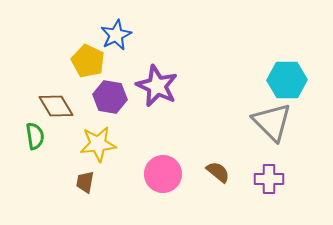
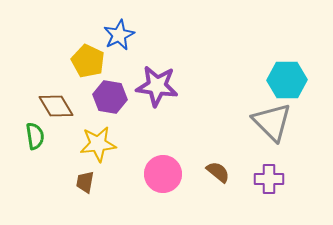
blue star: moved 3 px right
purple star: rotated 18 degrees counterclockwise
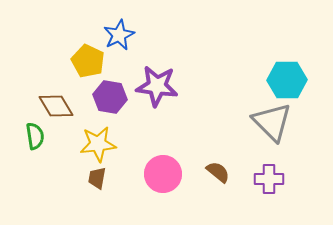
brown trapezoid: moved 12 px right, 4 px up
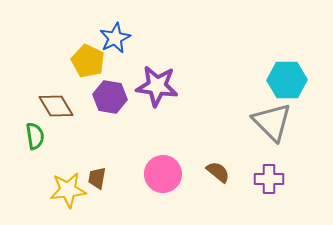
blue star: moved 4 px left, 3 px down
yellow star: moved 30 px left, 46 px down
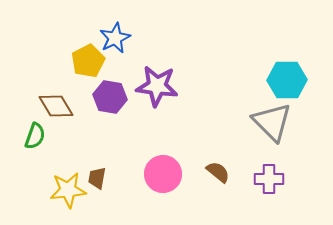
yellow pentagon: rotated 20 degrees clockwise
green semicircle: rotated 28 degrees clockwise
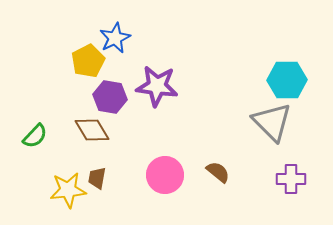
brown diamond: moved 36 px right, 24 px down
green semicircle: rotated 24 degrees clockwise
pink circle: moved 2 px right, 1 px down
purple cross: moved 22 px right
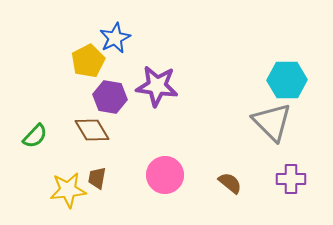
brown semicircle: moved 12 px right, 11 px down
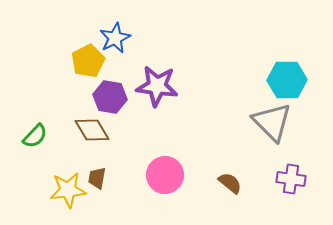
purple cross: rotated 8 degrees clockwise
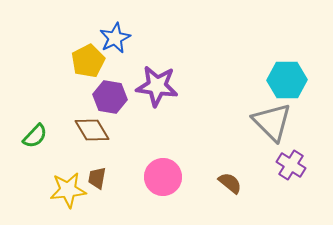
pink circle: moved 2 px left, 2 px down
purple cross: moved 14 px up; rotated 24 degrees clockwise
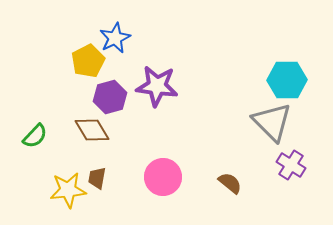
purple hexagon: rotated 24 degrees counterclockwise
